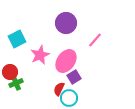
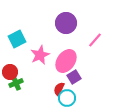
cyan circle: moved 2 px left
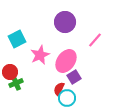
purple circle: moved 1 px left, 1 px up
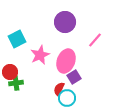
pink ellipse: rotated 15 degrees counterclockwise
green cross: rotated 16 degrees clockwise
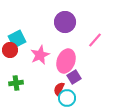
red circle: moved 22 px up
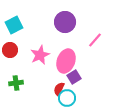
cyan square: moved 3 px left, 14 px up
